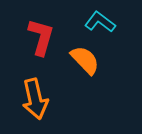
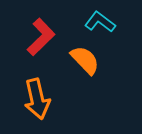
red L-shape: rotated 30 degrees clockwise
orange arrow: moved 2 px right
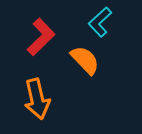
cyan L-shape: rotated 80 degrees counterclockwise
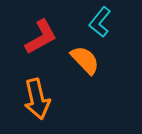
cyan L-shape: rotated 8 degrees counterclockwise
red L-shape: rotated 15 degrees clockwise
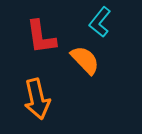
red L-shape: rotated 111 degrees clockwise
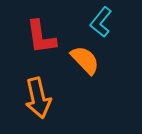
cyan L-shape: moved 1 px right
orange arrow: moved 1 px right, 1 px up
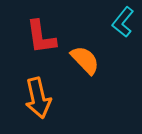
cyan L-shape: moved 22 px right
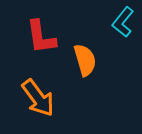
orange semicircle: rotated 28 degrees clockwise
orange arrow: rotated 24 degrees counterclockwise
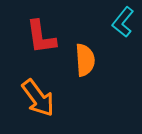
orange semicircle: rotated 12 degrees clockwise
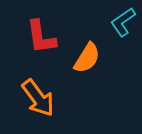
cyan L-shape: rotated 16 degrees clockwise
orange semicircle: moved 2 px right, 2 px up; rotated 36 degrees clockwise
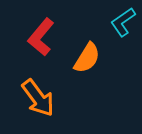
red L-shape: rotated 48 degrees clockwise
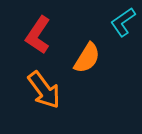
red L-shape: moved 3 px left, 2 px up; rotated 6 degrees counterclockwise
orange arrow: moved 6 px right, 8 px up
